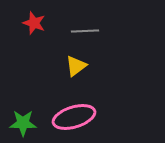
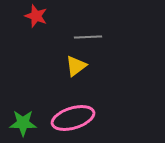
red star: moved 2 px right, 7 px up
gray line: moved 3 px right, 6 px down
pink ellipse: moved 1 px left, 1 px down
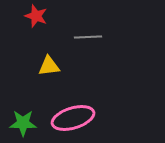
yellow triangle: moved 27 px left; rotated 30 degrees clockwise
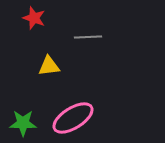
red star: moved 2 px left, 2 px down
pink ellipse: rotated 15 degrees counterclockwise
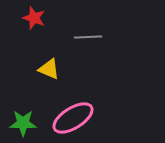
yellow triangle: moved 3 px down; rotated 30 degrees clockwise
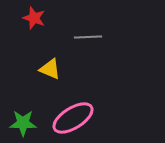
yellow triangle: moved 1 px right
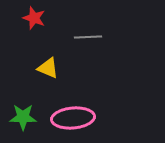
yellow triangle: moved 2 px left, 1 px up
pink ellipse: rotated 27 degrees clockwise
green star: moved 6 px up
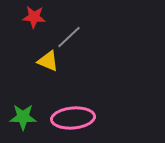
red star: moved 1 px up; rotated 15 degrees counterclockwise
gray line: moved 19 px left; rotated 40 degrees counterclockwise
yellow triangle: moved 7 px up
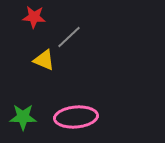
yellow triangle: moved 4 px left, 1 px up
pink ellipse: moved 3 px right, 1 px up
